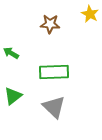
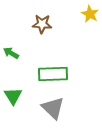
brown star: moved 8 px left
green rectangle: moved 1 px left, 2 px down
green triangle: rotated 24 degrees counterclockwise
gray triangle: moved 1 px left, 1 px down
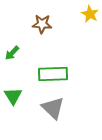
green arrow: moved 1 px right; rotated 77 degrees counterclockwise
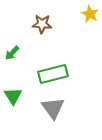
green rectangle: rotated 12 degrees counterclockwise
gray triangle: rotated 10 degrees clockwise
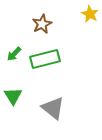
brown star: rotated 30 degrees counterclockwise
green arrow: moved 2 px right, 1 px down
green rectangle: moved 8 px left, 15 px up
gray triangle: rotated 15 degrees counterclockwise
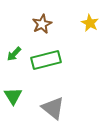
yellow star: moved 9 px down
green rectangle: moved 1 px right, 1 px down
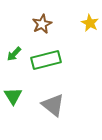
gray triangle: moved 3 px up
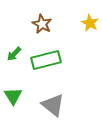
brown star: rotated 18 degrees counterclockwise
